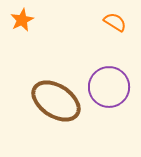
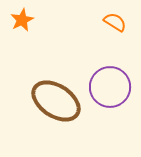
purple circle: moved 1 px right
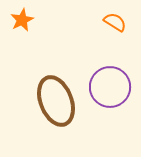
brown ellipse: rotated 36 degrees clockwise
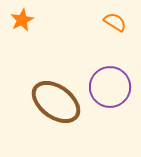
brown ellipse: moved 1 px down; rotated 33 degrees counterclockwise
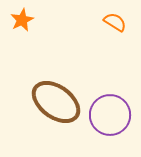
purple circle: moved 28 px down
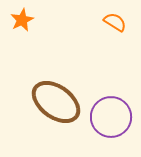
purple circle: moved 1 px right, 2 px down
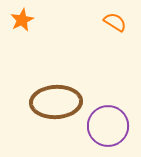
brown ellipse: rotated 39 degrees counterclockwise
purple circle: moved 3 px left, 9 px down
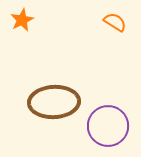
brown ellipse: moved 2 px left
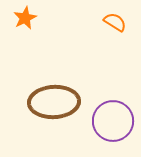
orange star: moved 3 px right, 2 px up
purple circle: moved 5 px right, 5 px up
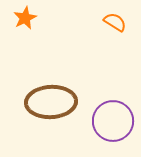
brown ellipse: moved 3 px left
